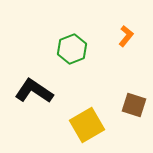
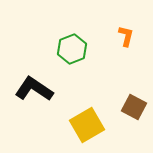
orange L-shape: rotated 25 degrees counterclockwise
black L-shape: moved 2 px up
brown square: moved 2 px down; rotated 10 degrees clockwise
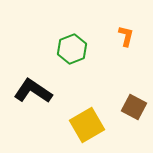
black L-shape: moved 1 px left, 2 px down
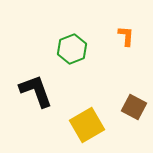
orange L-shape: rotated 10 degrees counterclockwise
black L-shape: moved 3 px right; rotated 36 degrees clockwise
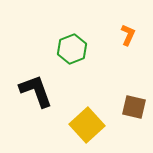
orange L-shape: moved 2 px right, 1 px up; rotated 20 degrees clockwise
brown square: rotated 15 degrees counterclockwise
yellow square: rotated 12 degrees counterclockwise
